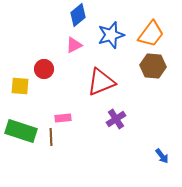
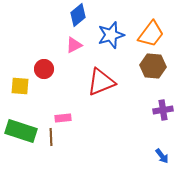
purple cross: moved 47 px right, 9 px up; rotated 24 degrees clockwise
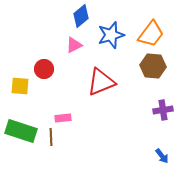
blue diamond: moved 3 px right, 1 px down
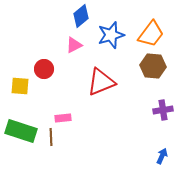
blue arrow: rotated 119 degrees counterclockwise
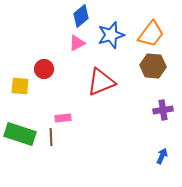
pink triangle: moved 3 px right, 2 px up
green rectangle: moved 1 px left, 3 px down
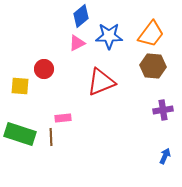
blue star: moved 2 px left, 1 px down; rotated 16 degrees clockwise
blue arrow: moved 3 px right
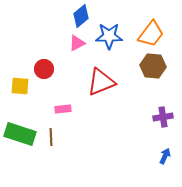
purple cross: moved 7 px down
pink rectangle: moved 9 px up
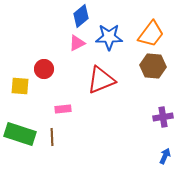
blue star: moved 1 px down
red triangle: moved 2 px up
brown line: moved 1 px right
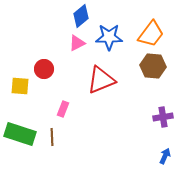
pink rectangle: rotated 63 degrees counterclockwise
